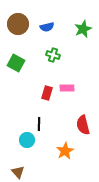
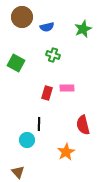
brown circle: moved 4 px right, 7 px up
orange star: moved 1 px right, 1 px down
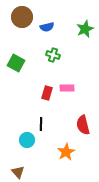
green star: moved 2 px right
black line: moved 2 px right
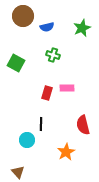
brown circle: moved 1 px right, 1 px up
green star: moved 3 px left, 1 px up
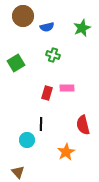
green square: rotated 30 degrees clockwise
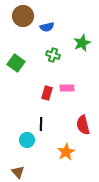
green star: moved 15 px down
green square: rotated 24 degrees counterclockwise
